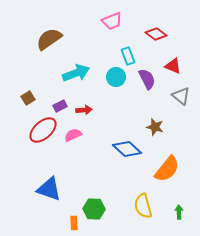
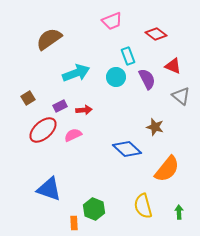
green hexagon: rotated 20 degrees clockwise
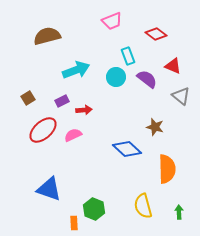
brown semicircle: moved 2 px left, 3 px up; rotated 20 degrees clockwise
cyan arrow: moved 3 px up
purple semicircle: rotated 25 degrees counterclockwise
purple rectangle: moved 2 px right, 5 px up
orange semicircle: rotated 40 degrees counterclockwise
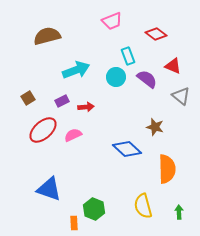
red arrow: moved 2 px right, 3 px up
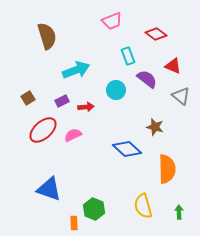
brown semicircle: rotated 88 degrees clockwise
cyan circle: moved 13 px down
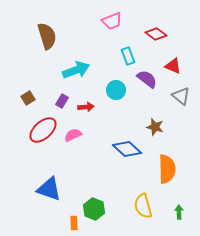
purple rectangle: rotated 32 degrees counterclockwise
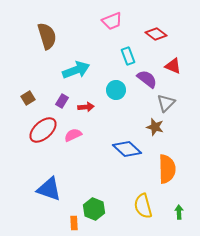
gray triangle: moved 15 px left, 7 px down; rotated 36 degrees clockwise
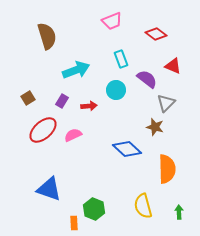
cyan rectangle: moved 7 px left, 3 px down
red arrow: moved 3 px right, 1 px up
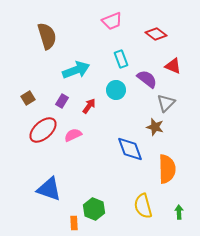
red arrow: rotated 49 degrees counterclockwise
blue diamond: moved 3 px right; rotated 28 degrees clockwise
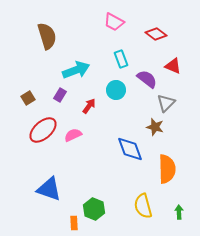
pink trapezoid: moved 2 px right, 1 px down; rotated 50 degrees clockwise
purple rectangle: moved 2 px left, 6 px up
